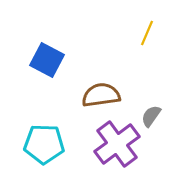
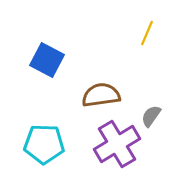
purple cross: rotated 6 degrees clockwise
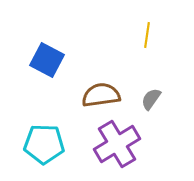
yellow line: moved 2 px down; rotated 15 degrees counterclockwise
gray semicircle: moved 17 px up
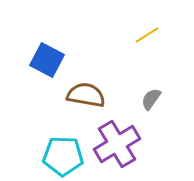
yellow line: rotated 50 degrees clockwise
brown semicircle: moved 15 px left; rotated 18 degrees clockwise
cyan pentagon: moved 19 px right, 12 px down
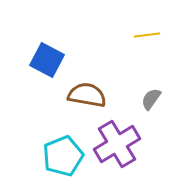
yellow line: rotated 25 degrees clockwise
brown semicircle: moved 1 px right
cyan pentagon: rotated 24 degrees counterclockwise
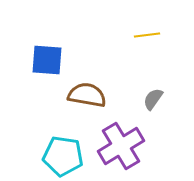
blue square: rotated 24 degrees counterclockwise
gray semicircle: moved 2 px right
purple cross: moved 4 px right, 2 px down
cyan pentagon: rotated 30 degrees clockwise
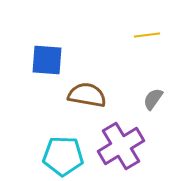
cyan pentagon: rotated 6 degrees counterclockwise
